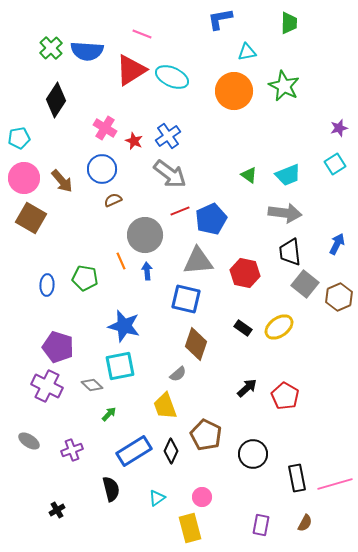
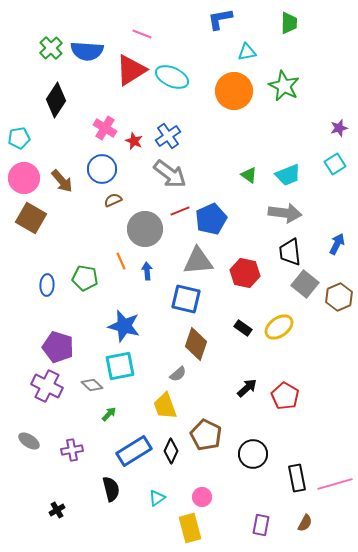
gray circle at (145, 235): moved 6 px up
purple cross at (72, 450): rotated 10 degrees clockwise
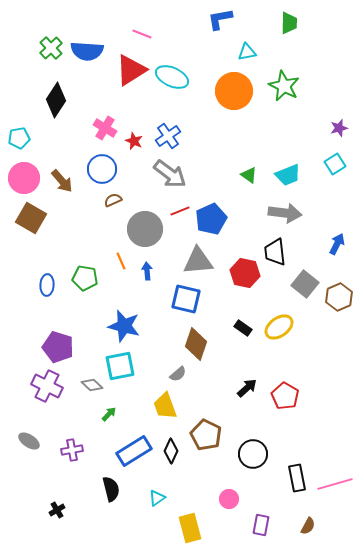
black trapezoid at (290, 252): moved 15 px left
pink circle at (202, 497): moved 27 px right, 2 px down
brown semicircle at (305, 523): moved 3 px right, 3 px down
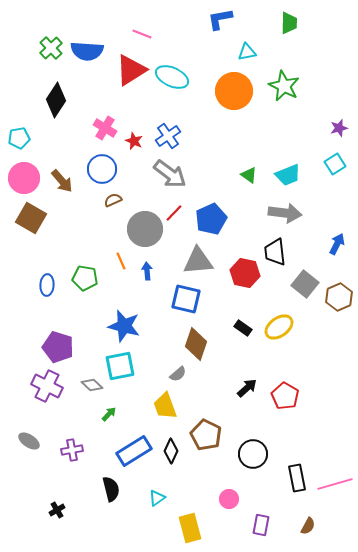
red line at (180, 211): moved 6 px left, 2 px down; rotated 24 degrees counterclockwise
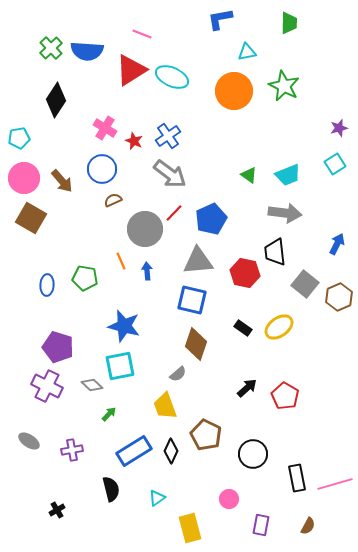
blue square at (186, 299): moved 6 px right, 1 px down
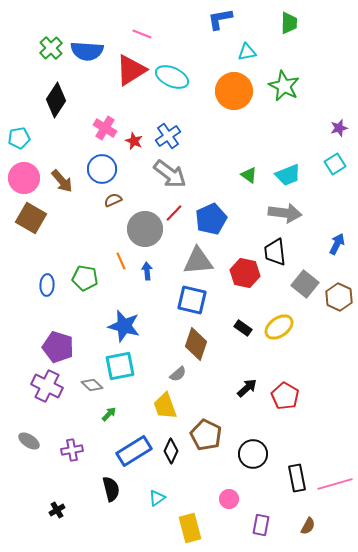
brown hexagon at (339, 297): rotated 12 degrees counterclockwise
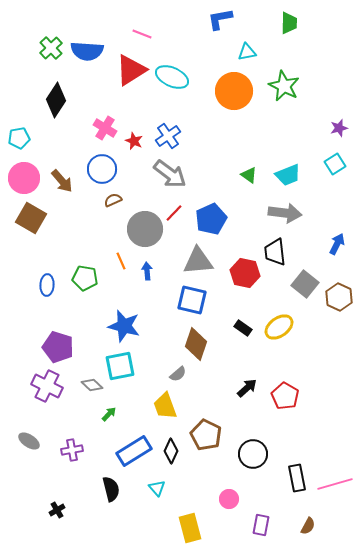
cyan triangle at (157, 498): moved 10 px up; rotated 36 degrees counterclockwise
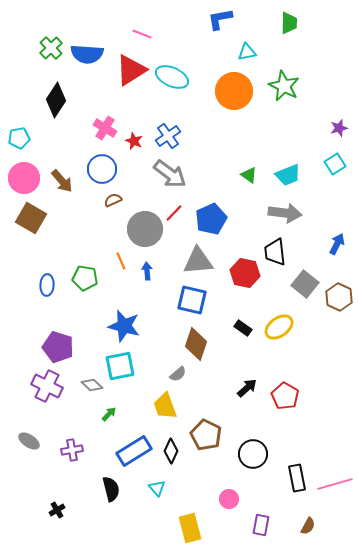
blue semicircle at (87, 51): moved 3 px down
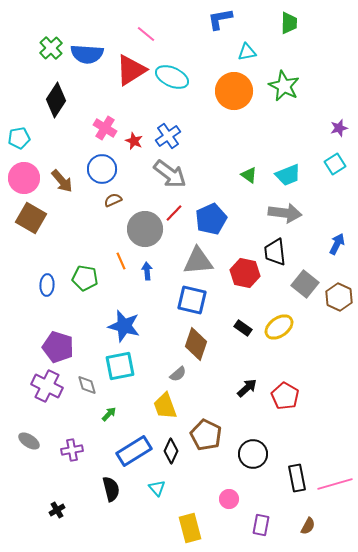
pink line at (142, 34): moved 4 px right; rotated 18 degrees clockwise
gray diamond at (92, 385): moved 5 px left; rotated 30 degrees clockwise
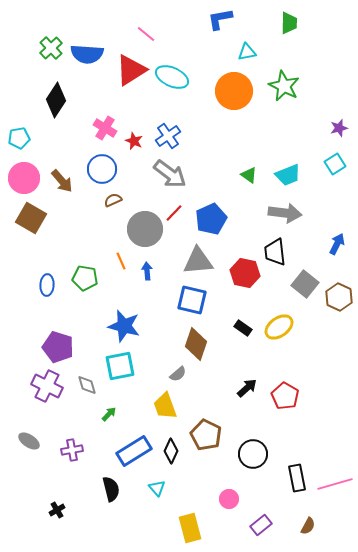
purple rectangle at (261, 525): rotated 40 degrees clockwise
